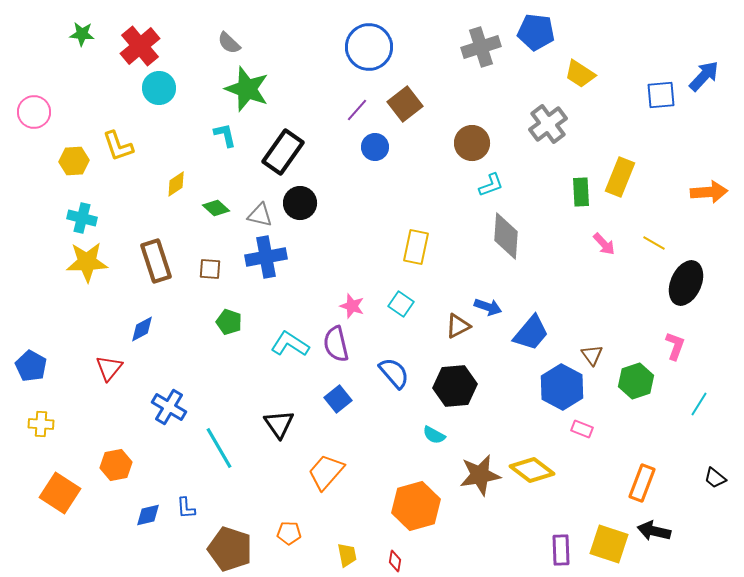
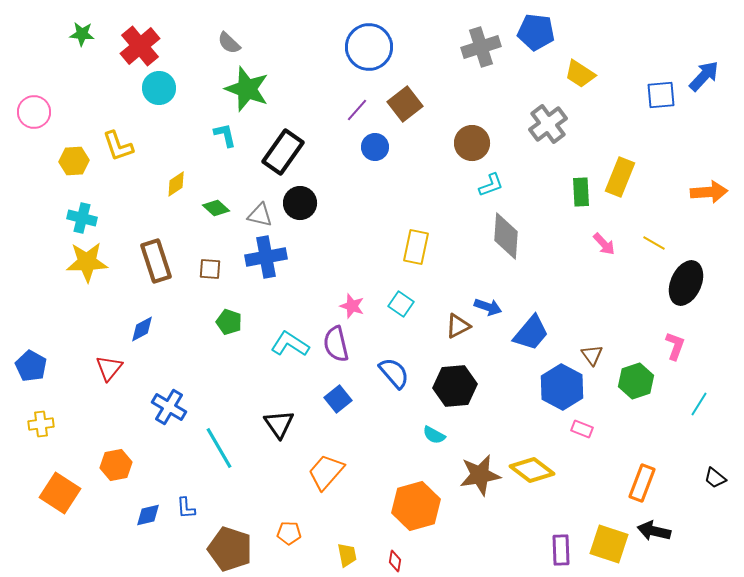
yellow cross at (41, 424): rotated 10 degrees counterclockwise
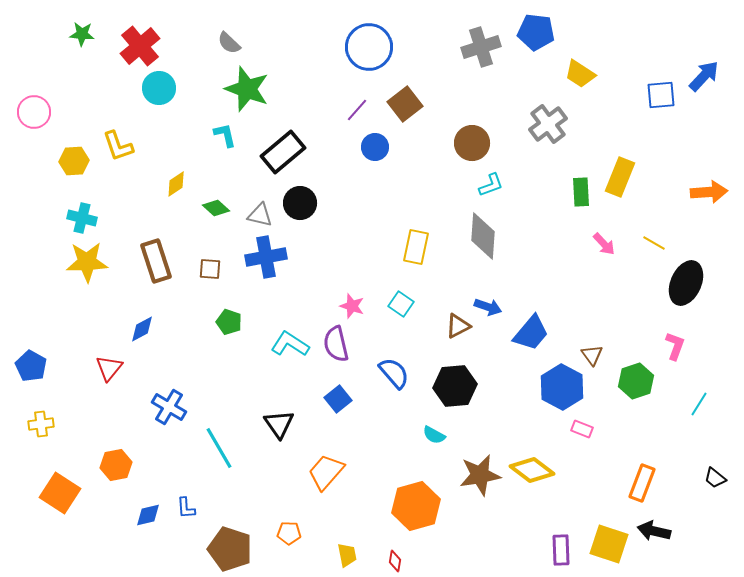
black rectangle at (283, 152): rotated 15 degrees clockwise
gray diamond at (506, 236): moved 23 px left
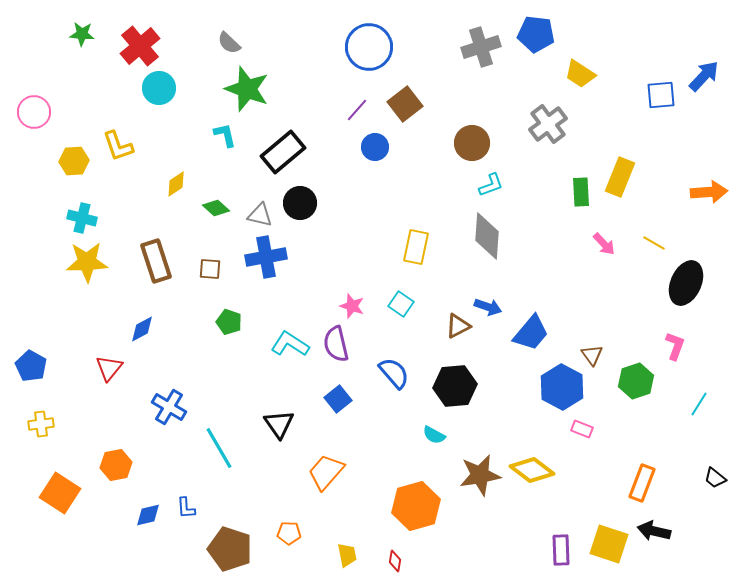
blue pentagon at (536, 32): moved 2 px down
gray diamond at (483, 236): moved 4 px right
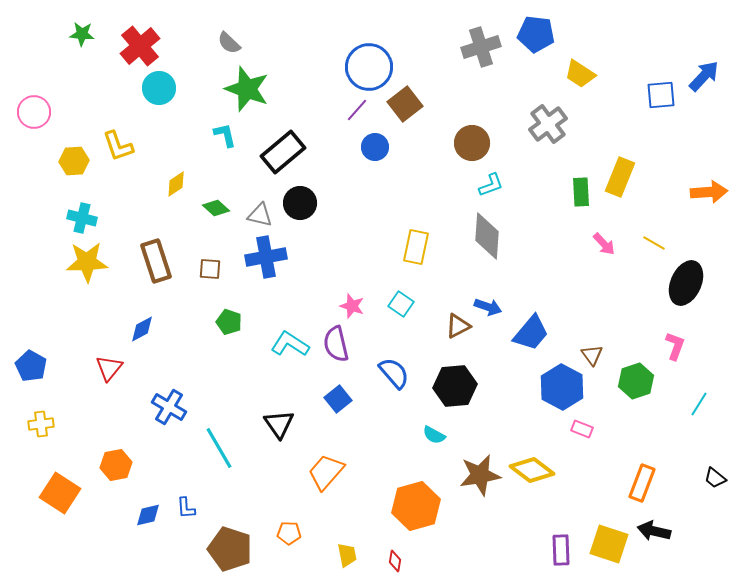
blue circle at (369, 47): moved 20 px down
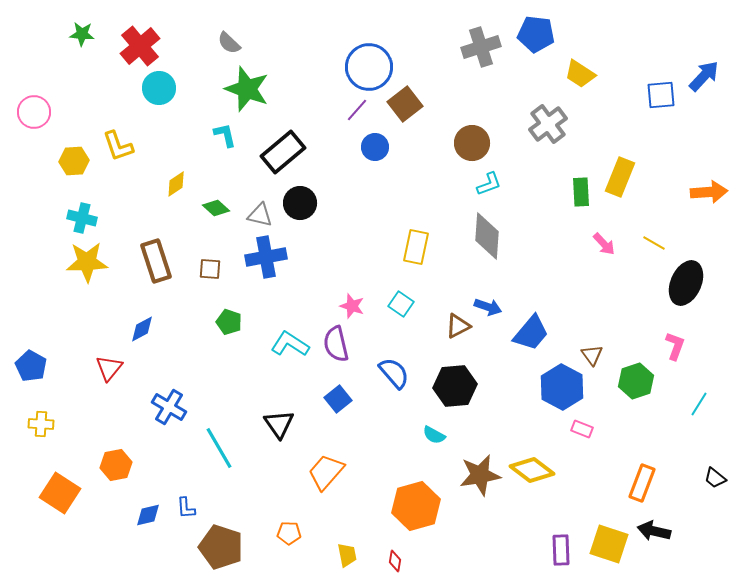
cyan L-shape at (491, 185): moved 2 px left, 1 px up
yellow cross at (41, 424): rotated 10 degrees clockwise
brown pentagon at (230, 549): moved 9 px left, 2 px up
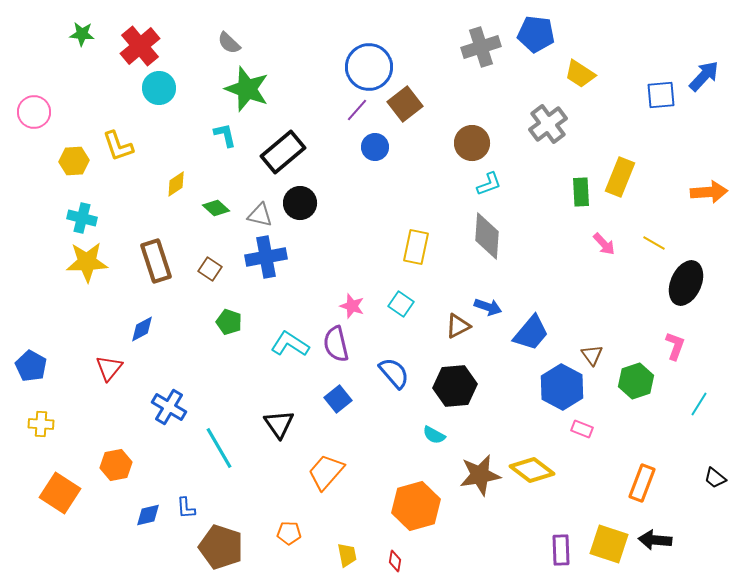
brown square at (210, 269): rotated 30 degrees clockwise
black arrow at (654, 531): moved 1 px right, 9 px down; rotated 8 degrees counterclockwise
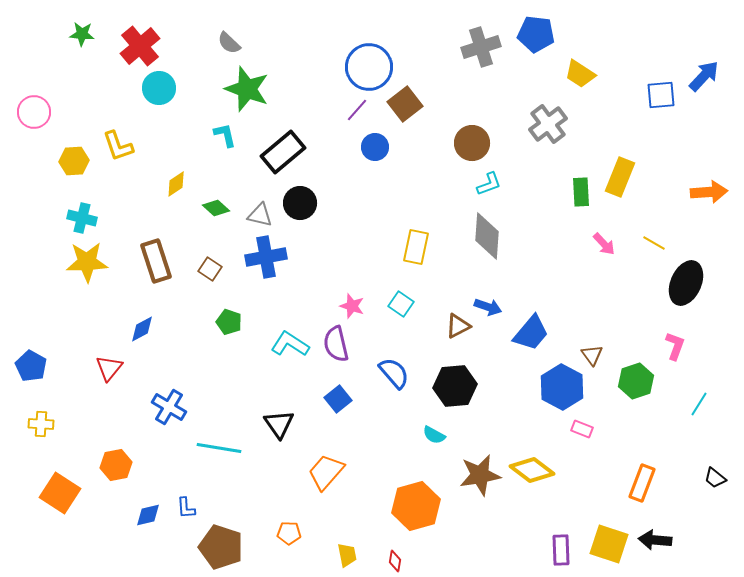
cyan line at (219, 448): rotated 51 degrees counterclockwise
